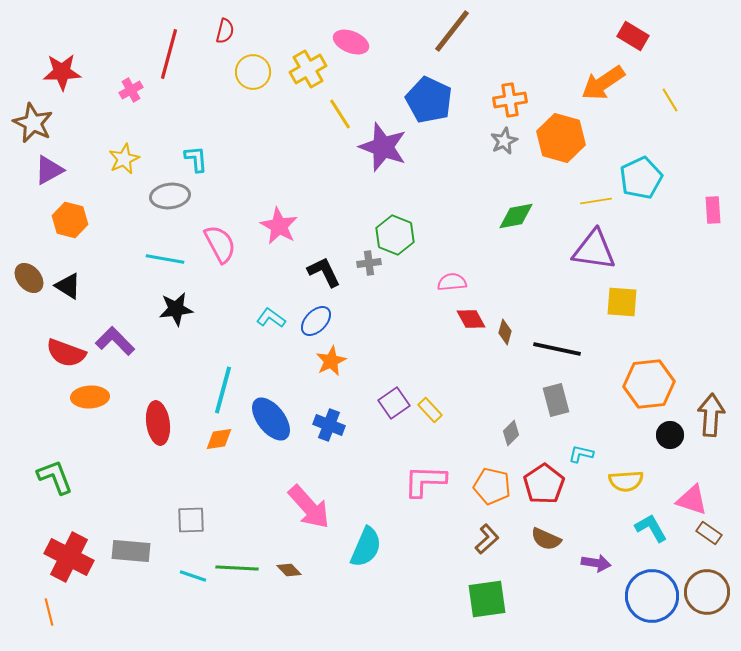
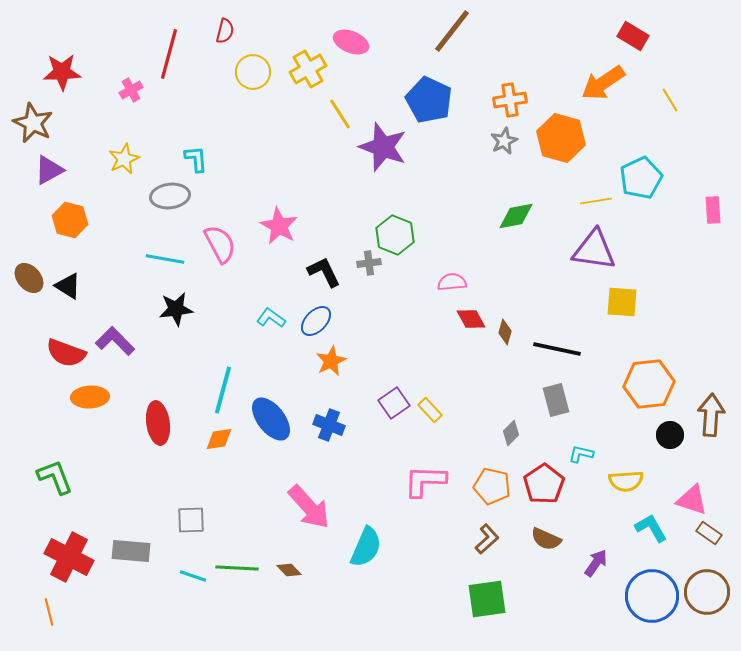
purple arrow at (596, 563): rotated 64 degrees counterclockwise
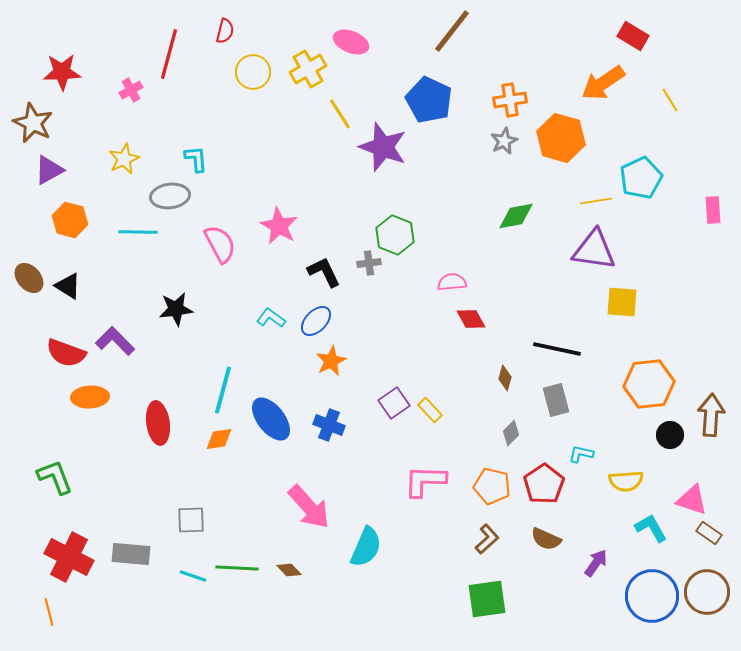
cyan line at (165, 259): moved 27 px left, 27 px up; rotated 9 degrees counterclockwise
brown diamond at (505, 332): moved 46 px down
gray rectangle at (131, 551): moved 3 px down
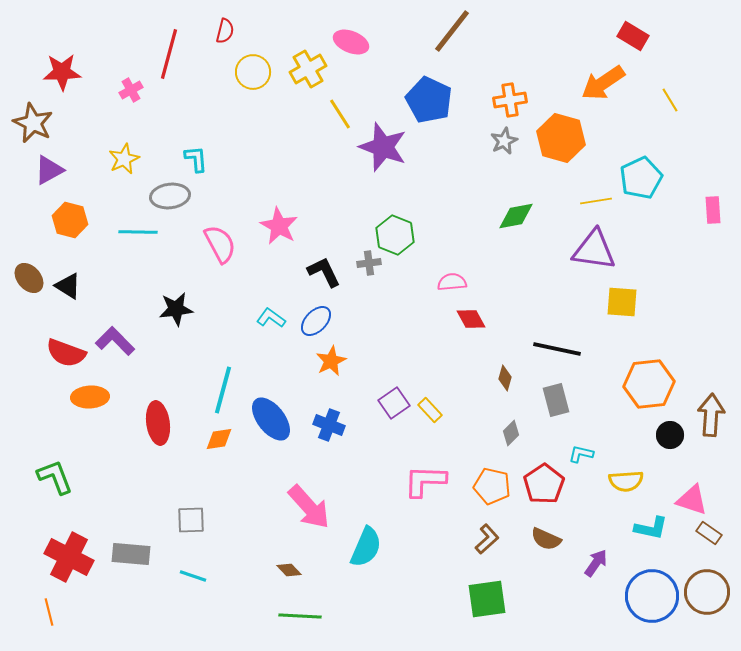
cyan L-shape at (651, 528): rotated 132 degrees clockwise
green line at (237, 568): moved 63 px right, 48 px down
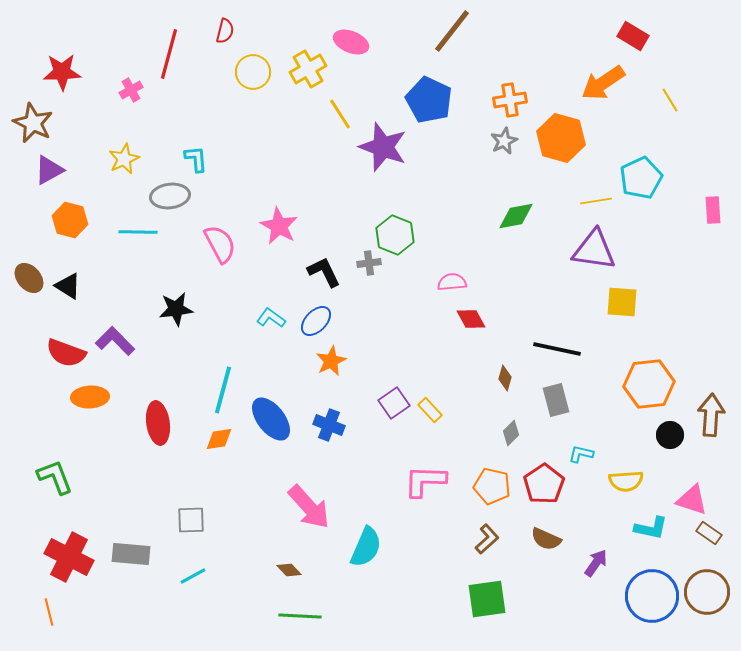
cyan line at (193, 576): rotated 48 degrees counterclockwise
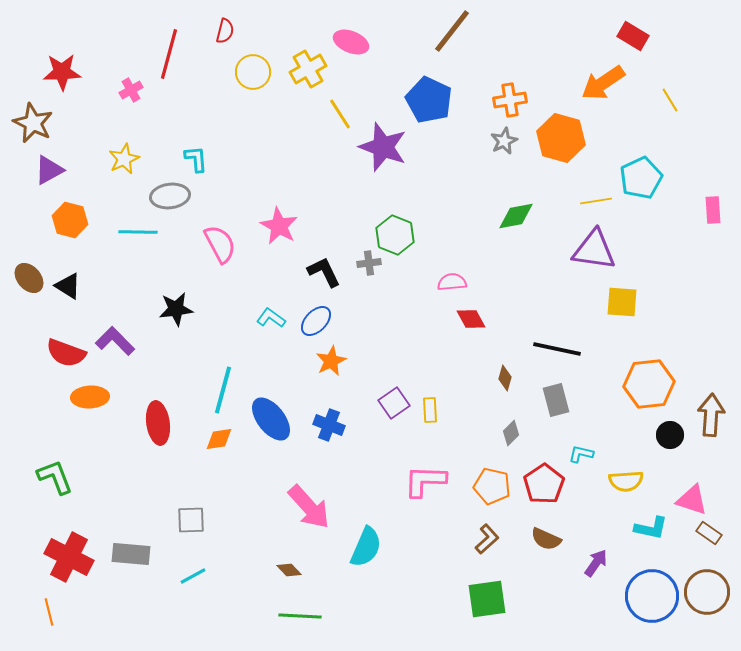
yellow rectangle at (430, 410): rotated 40 degrees clockwise
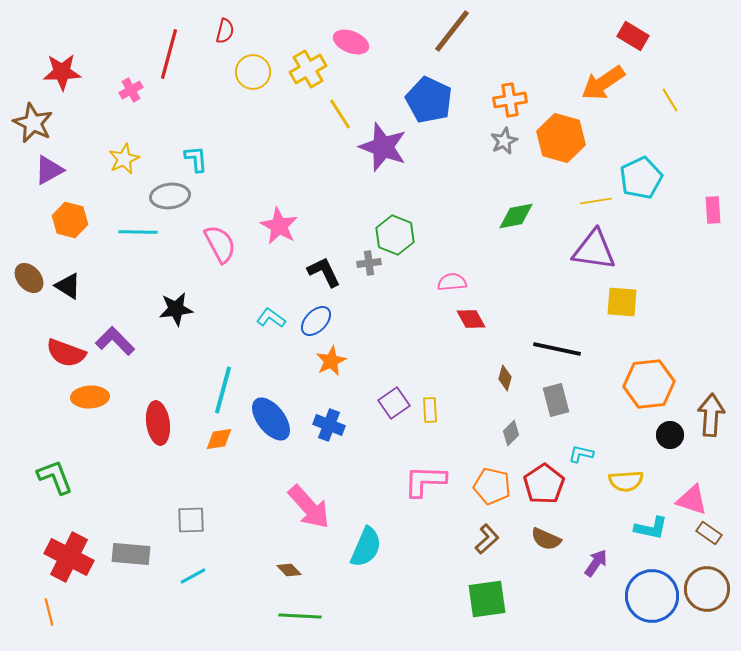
brown circle at (707, 592): moved 3 px up
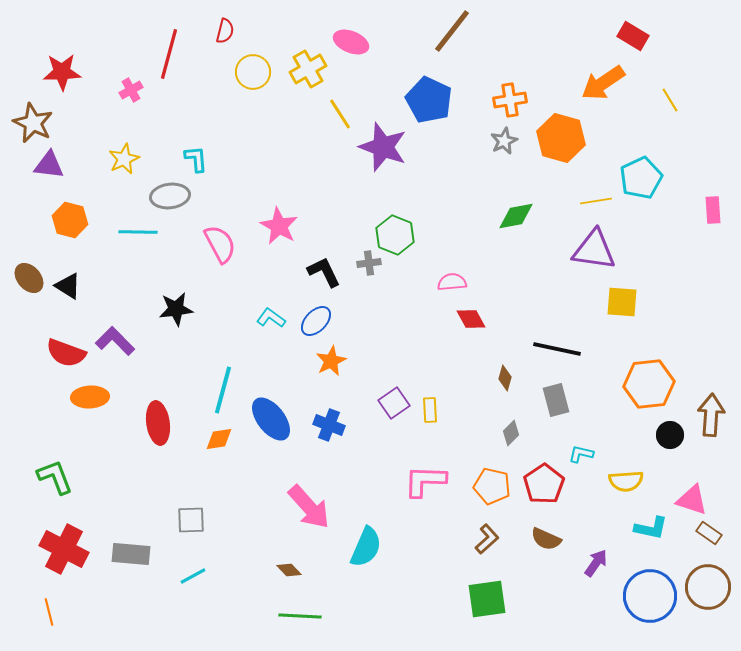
purple triangle at (49, 170): moved 5 px up; rotated 36 degrees clockwise
red cross at (69, 557): moved 5 px left, 8 px up
brown circle at (707, 589): moved 1 px right, 2 px up
blue circle at (652, 596): moved 2 px left
